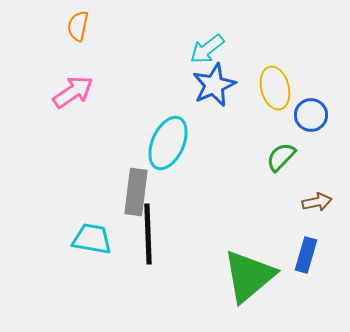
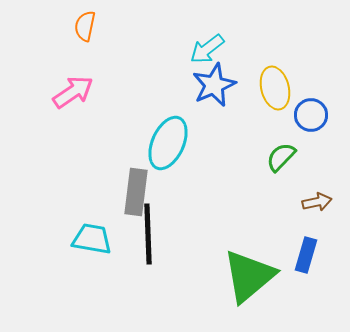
orange semicircle: moved 7 px right
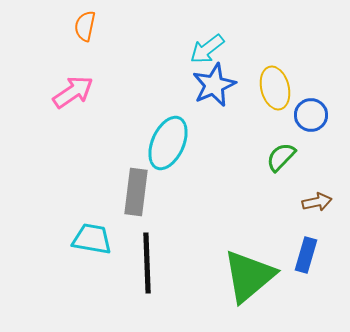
black line: moved 1 px left, 29 px down
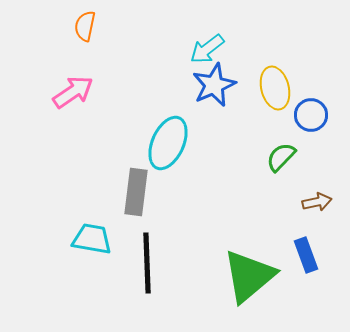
blue rectangle: rotated 36 degrees counterclockwise
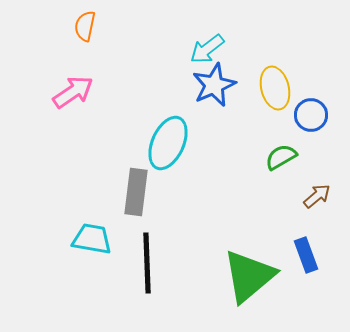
green semicircle: rotated 16 degrees clockwise
brown arrow: moved 6 px up; rotated 28 degrees counterclockwise
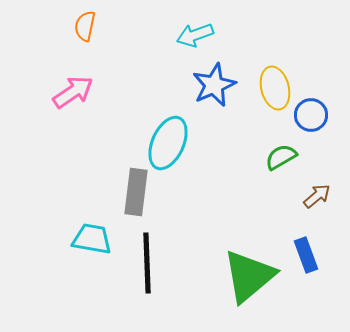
cyan arrow: moved 12 px left, 14 px up; rotated 18 degrees clockwise
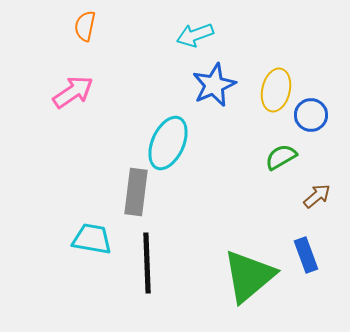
yellow ellipse: moved 1 px right, 2 px down; rotated 27 degrees clockwise
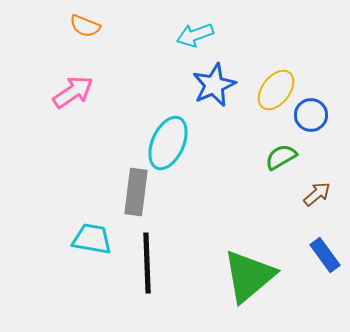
orange semicircle: rotated 80 degrees counterclockwise
yellow ellipse: rotated 24 degrees clockwise
brown arrow: moved 2 px up
blue rectangle: moved 19 px right; rotated 16 degrees counterclockwise
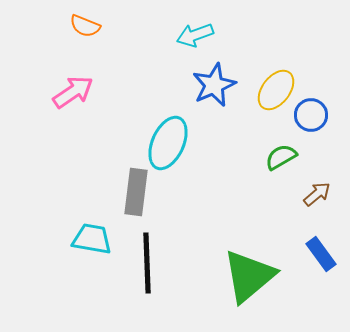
blue rectangle: moved 4 px left, 1 px up
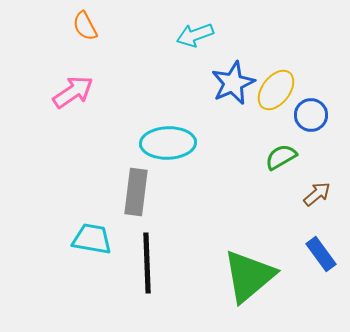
orange semicircle: rotated 40 degrees clockwise
blue star: moved 19 px right, 2 px up
cyan ellipse: rotated 64 degrees clockwise
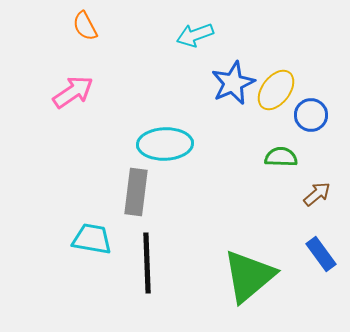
cyan ellipse: moved 3 px left, 1 px down
green semicircle: rotated 32 degrees clockwise
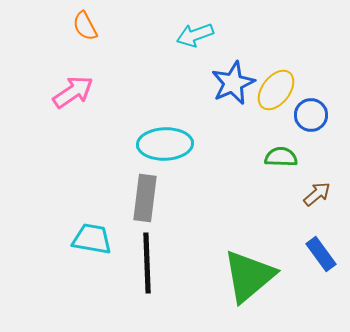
gray rectangle: moved 9 px right, 6 px down
